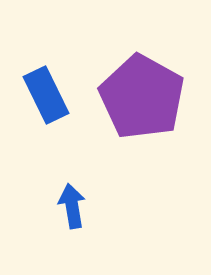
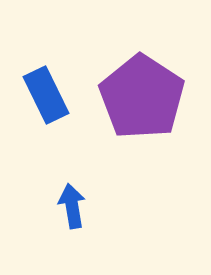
purple pentagon: rotated 4 degrees clockwise
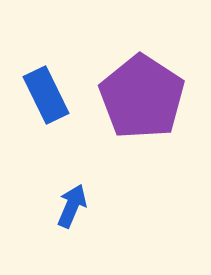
blue arrow: rotated 33 degrees clockwise
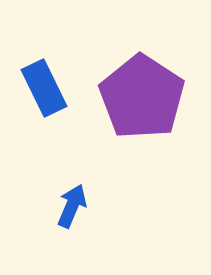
blue rectangle: moved 2 px left, 7 px up
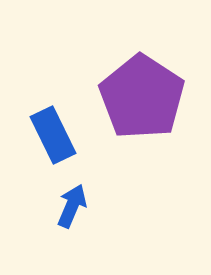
blue rectangle: moved 9 px right, 47 px down
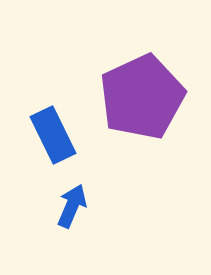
purple pentagon: rotated 14 degrees clockwise
